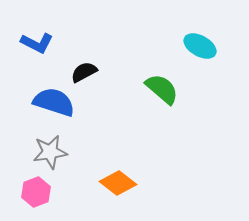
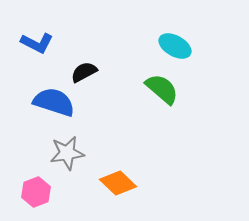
cyan ellipse: moved 25 px left
gray star: moved 17 px right, 1 px down
orange diamond: rotated 6 degrees clockwise
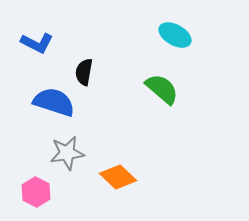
cyan ellipse: moved 11 px up
black semicircle: rotated 52 degrees counterclockwise
orange diamond: moved 6 px up
pink hexagon: rotated 12 degrees counterclockwise
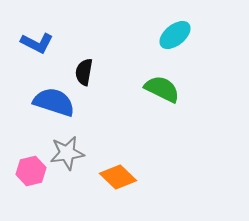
cyan ellipse: rotated 68 degrees counterclockwise
green semicircle: rotated 15 degrees counterclockwise
pink hexagon: moved 5 px left, 21 px up; rotated 20 degrees clockwise
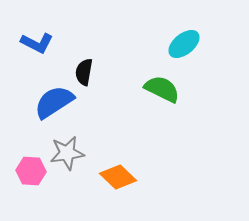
cyan ellipse: moved 9 px right, 9 px down
blue semicircle: rotated 51 degrees counterclockwise
pink hexagon: rotated 16 degrees clockwise
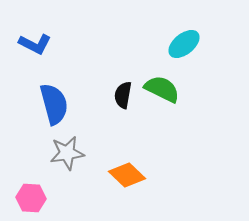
blue L-shape: moved 2 px left, 1 px down
black semicircle: moved 39 px right, 23 px down
blue semicircle: moved 2 px down; rotated 108 degrees clockwise
pink hexagon: moved 27 px down
orange diamond: moved 9 px right, 2 px up
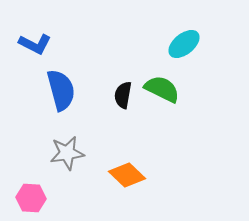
blue semicircle: moved 7 px right, 14 px up
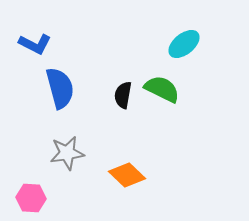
blue semicircle: moved 1 px left, 2 px up
